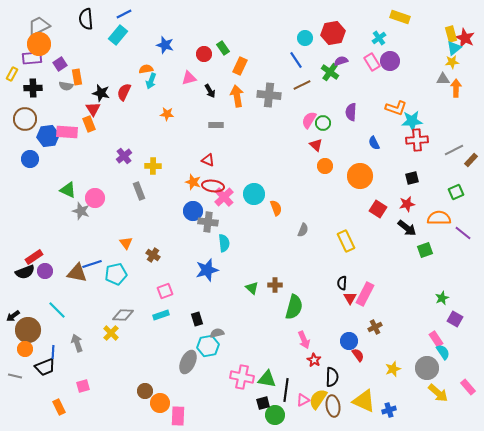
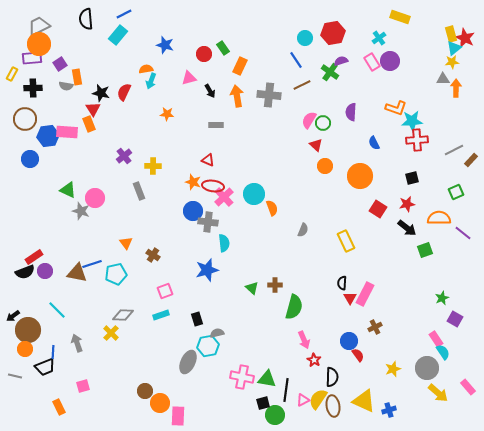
orange semicircle at (276, 208): moved 4 px left
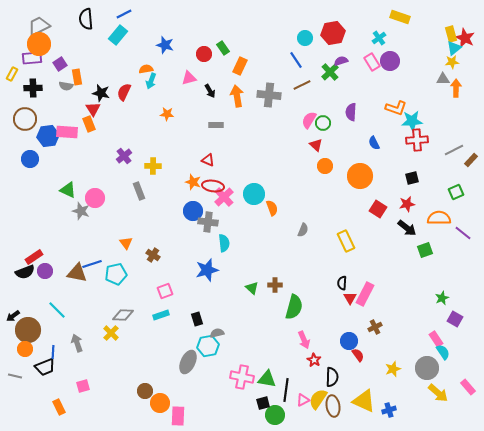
green cross at (330, 72): rotated 12 degrees clockwise
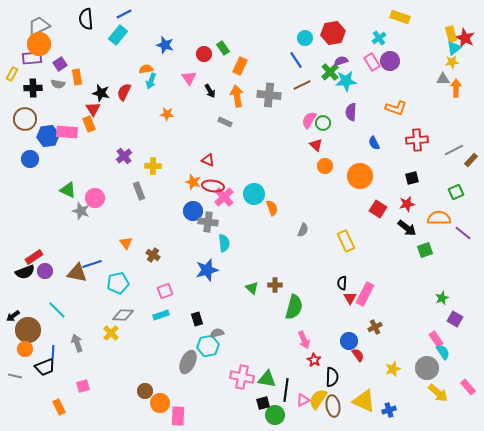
pink triangle at (189, 78): rotated 49 degrees counterclockwise
gray semicircle at (66, 86): moved 8 px left, 2 px up
cyan star at (412, 121): moved 66 px left, 40 px up
gray rectangle at (216, 125): moved 9 px right, 3 px up; rotated 24 degrees clockwise
cyan pentagon at (116, 274): moved 2 px right, 9 px down
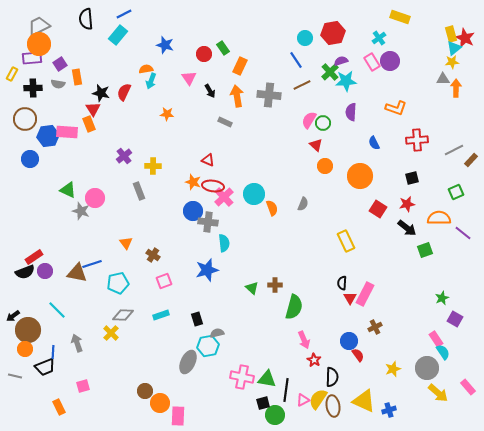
gray semicircle at (303, 230): moved 26 px up
pink square at (165, 291): moved 1 px left, 10 px up
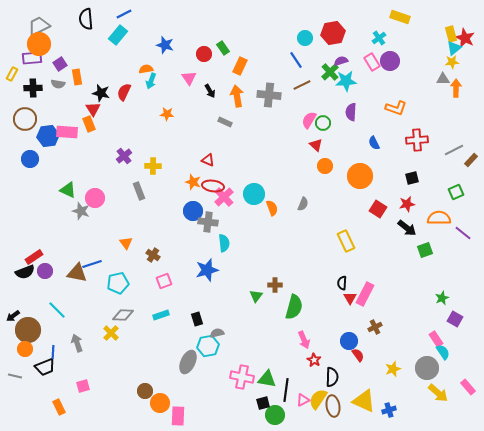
green triangle at (252, 288): moved 4 px right, 8 px down; rotated 24 degrees clockwise
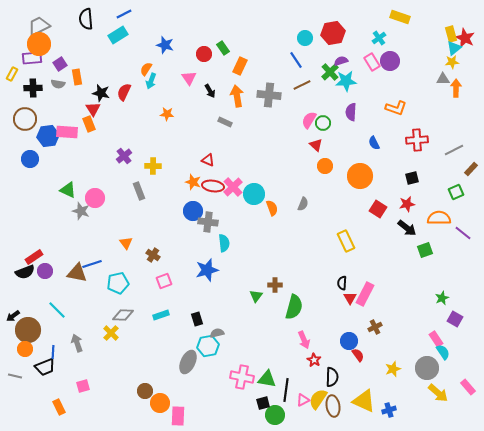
cyan rectangle at (118, 35): rotated 18 degrees clockwise
orange semicircle at (146, 69): rotated 48 degrees counterclockwise
brown rectangle at (471, 160): moved 9 px down
pink cross at (224, 197): moved 9 px right, 10 px up
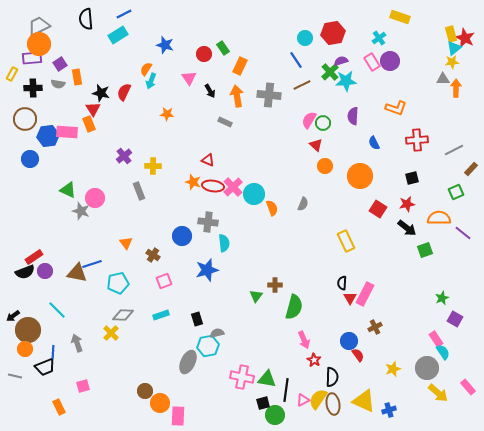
purple semicircle at (351, 112): moved 2 px right, 4 px down
blue circle at (193, 211): moved 11 px left, 25 px down
brown ellipse at (333, 406): moved 2 px up
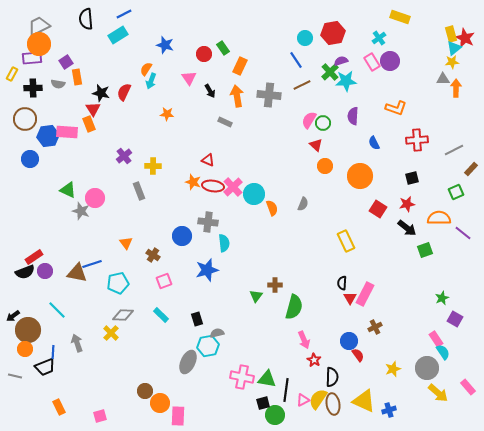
purple square at (60, 64): moved 6 px right, 2 px up
cyan rectangle at (161, 315): rotated 63 degrees clockwise
pink square at (83, 386): moved 17 px right, 30 px down
